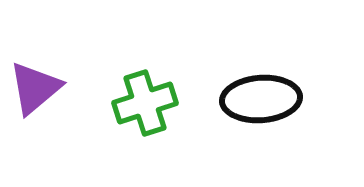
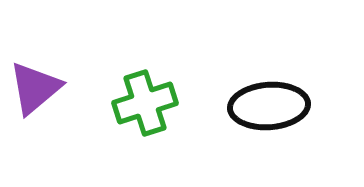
black ellipse: moved 8 px right, 7 px down
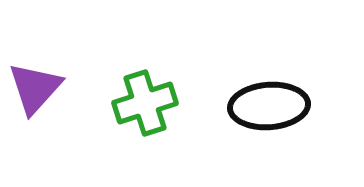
purple triangle: rotated 8 degrees counterclockwise
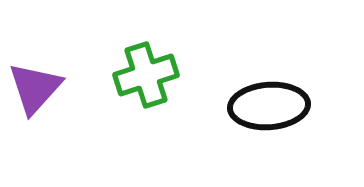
green cross: moved 1 px right, 28 px up
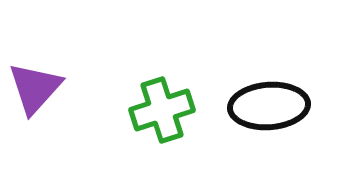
green cross: moved 16 px right, 35 px down
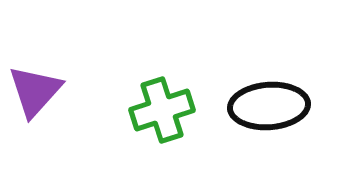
purple triangle: moved 3 px down
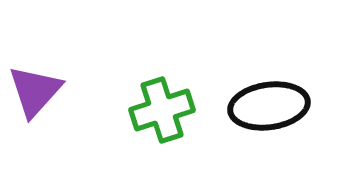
black ellipse: rotated 4 degrees counterclockwise
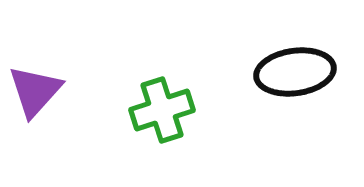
black ellipse: moved 26 px right, 34 px up
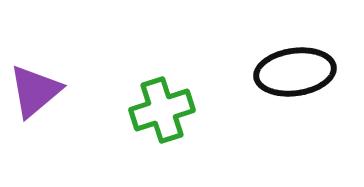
purple triangle: rotated 8 degrees clockwise
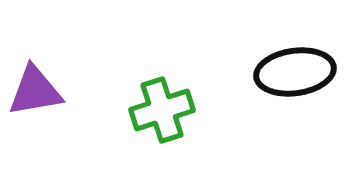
purple triangle: rotated 30 degrees clockwise
